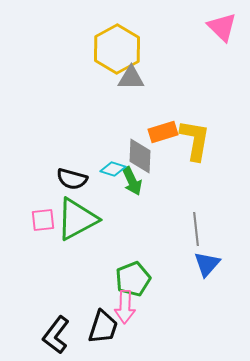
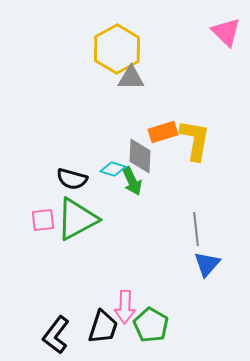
pink triangle: moved 4 px right, 5 px down
green pentagon: moved 18 px right, 46 px down; rotated 20 degrees counterclockwise
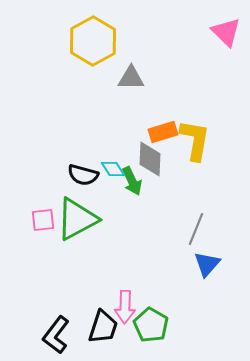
yellow hexagon: moved 24 px left, 8 px up
gray diamond: moved 10 px right, 3 px down
cyan diamond: rotated 40 degrees clockwise
black semicircle: moved 11 px right, 4 px up
gray line: rotated 28 degrees clockwise
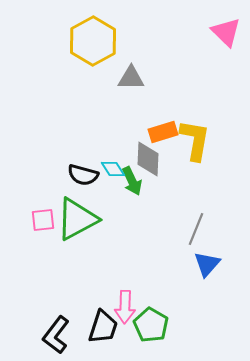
gray diamond: moved 2 px left
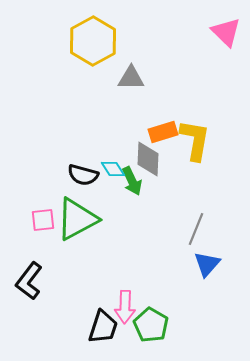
black L-shape: moved 27 px left, 54 px up
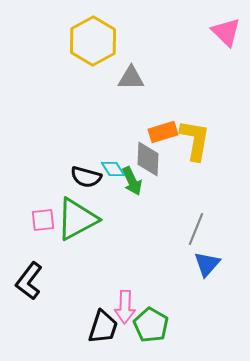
black semicircle: moved 3 px right, 2 px down
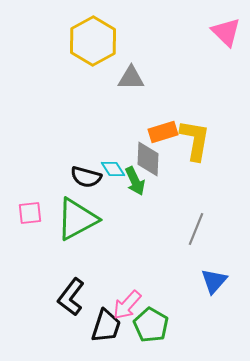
green arrow: moved 3 px right
pink square: moved 13 px left, 7 px up
blue triangle: moved 7 px right, 17 px down
black L-shape: moved 42 px right, 16 px down
pink arrow: moved 2 px right, 2 px up; rotated 40 degrees clockwise
black trapezoid: moved 3 px right, 1 px up
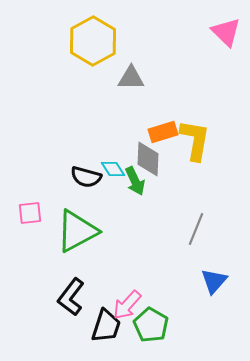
green triangle: moved 12 px down
